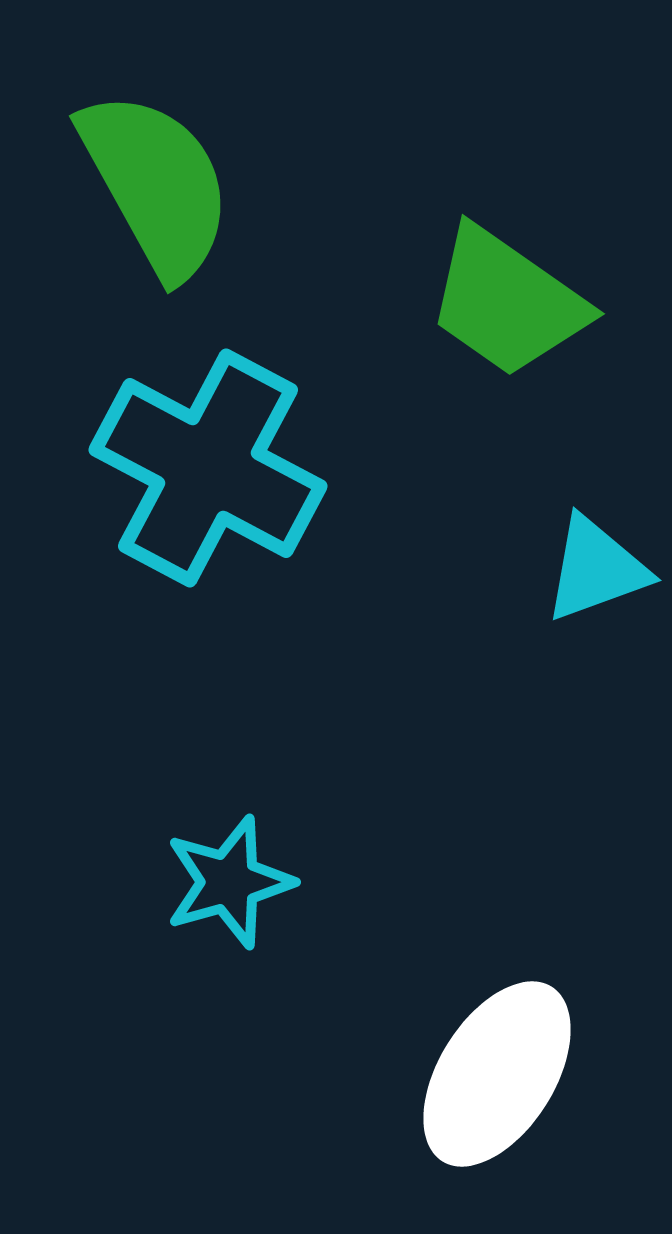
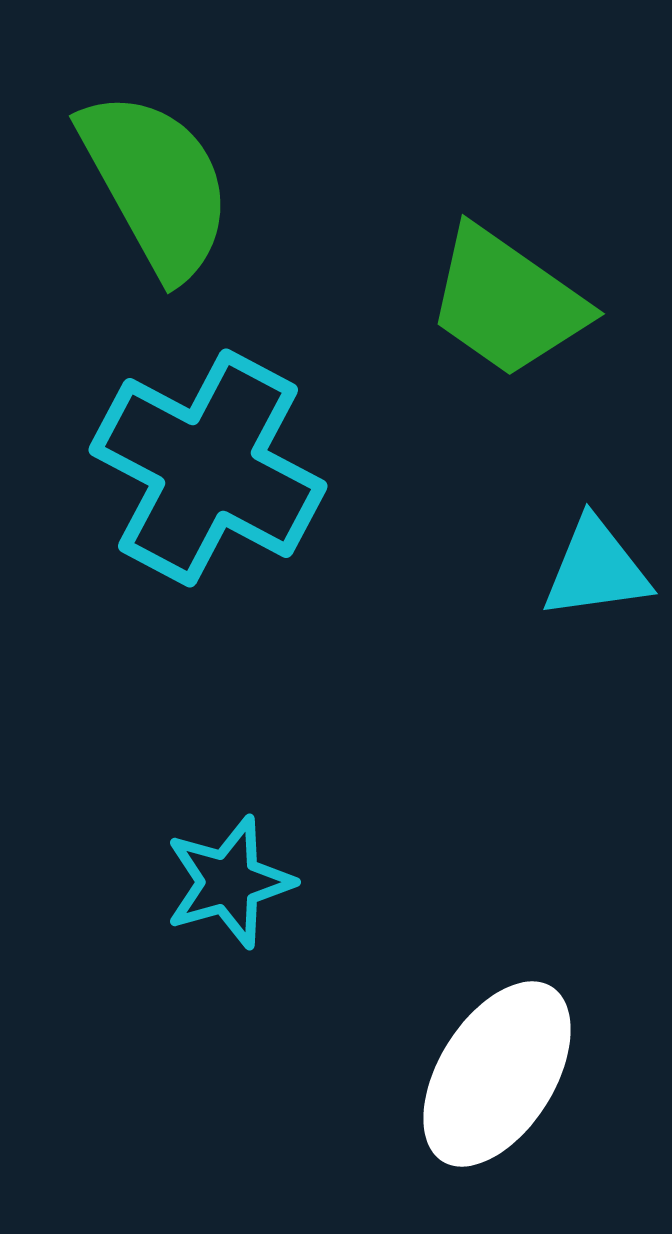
cyan triangle: rotated 12 degrees clockwise
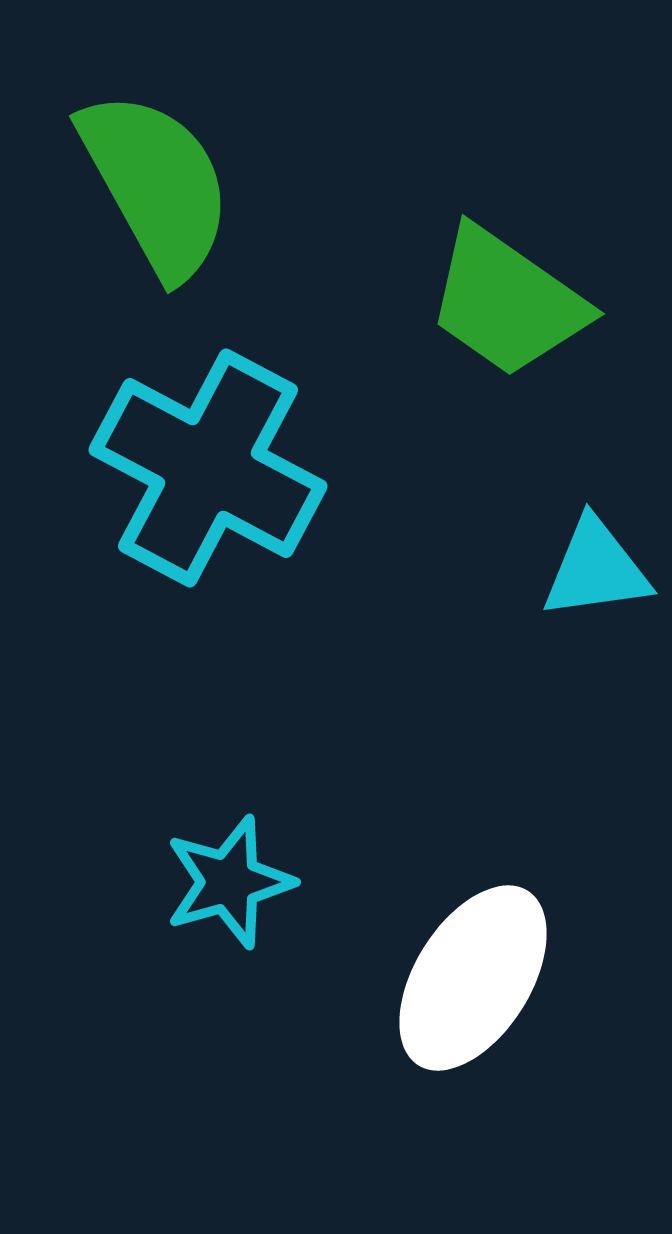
white ellipse: moved 24 px left, 96 px up
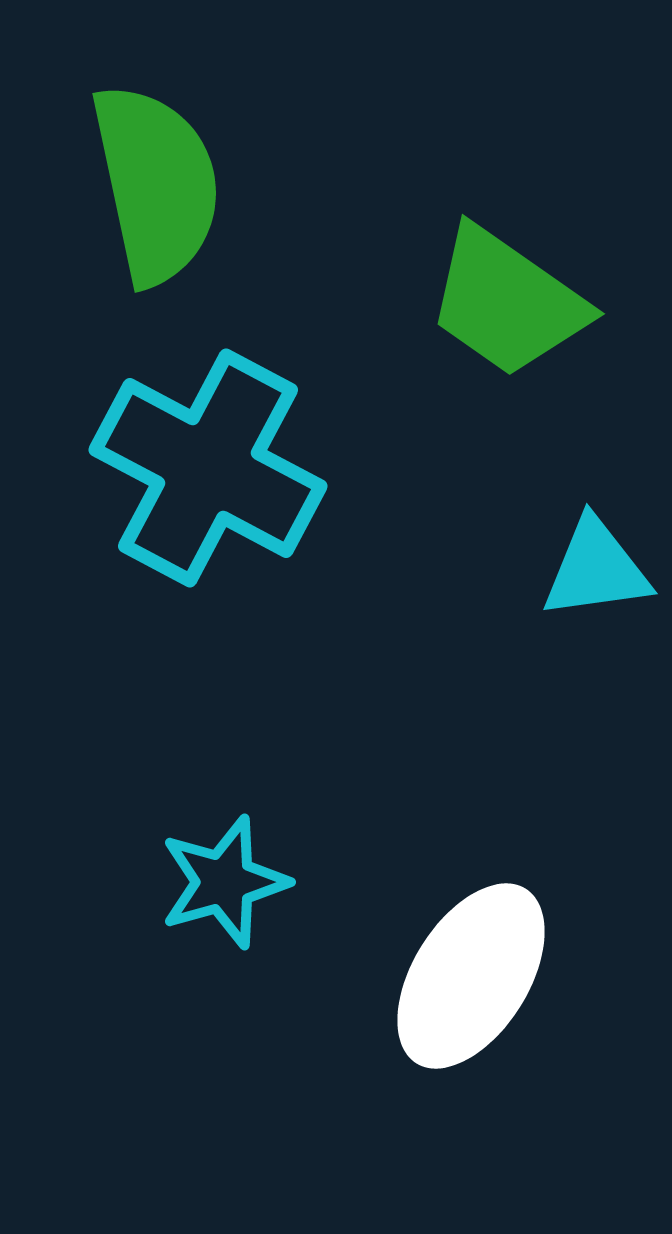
green semicircle: rotated 17 degrees clockwise
cyan star: moved 5 px left
white ellipse: moved 2 px left, 2 px up
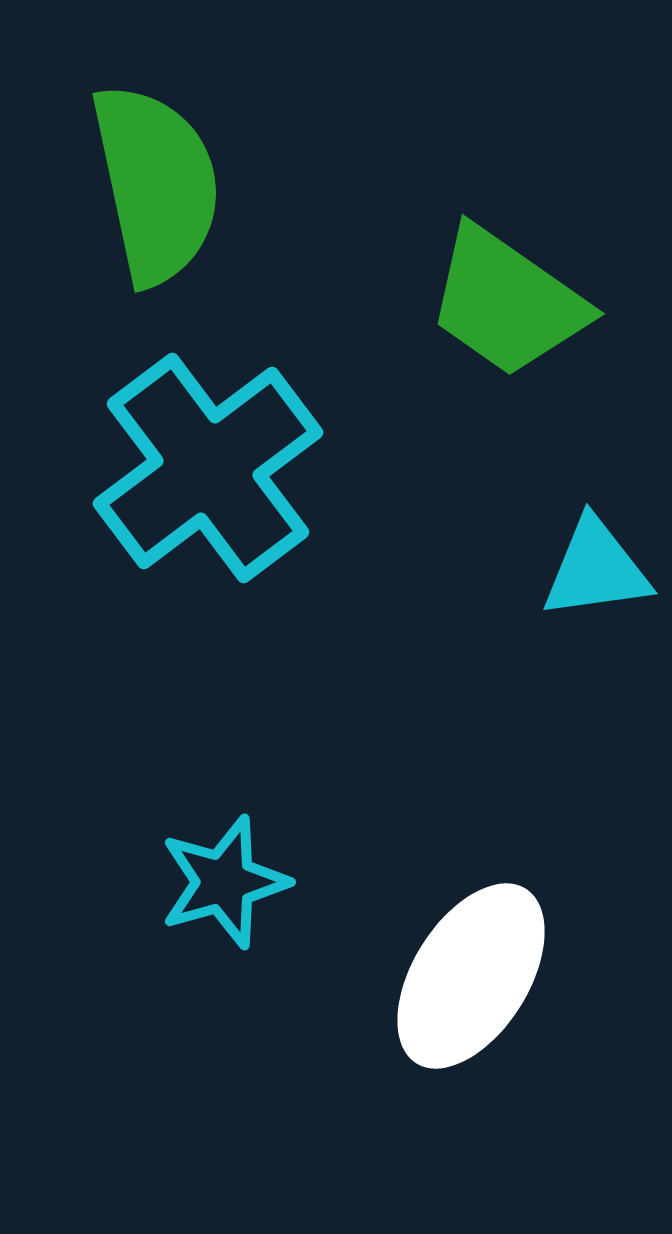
cyan cross: rotated 25 degrees clockwise
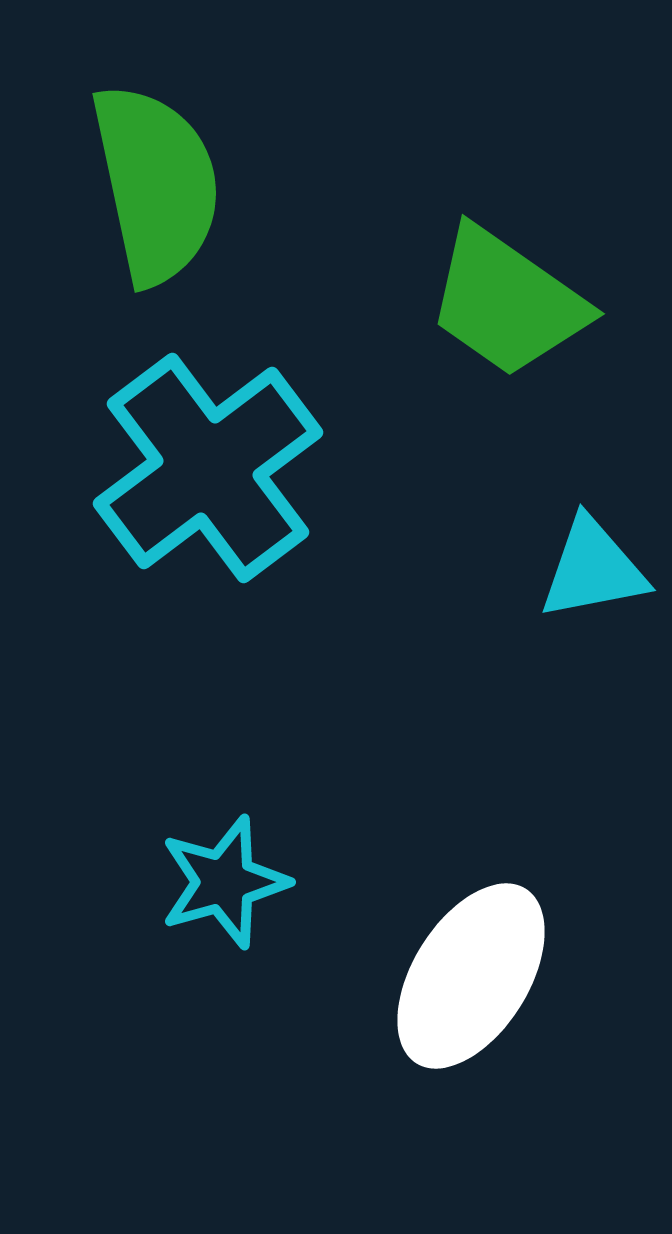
cyan triangle: moved 3 px left; rotated 3 degrees counterclockwise
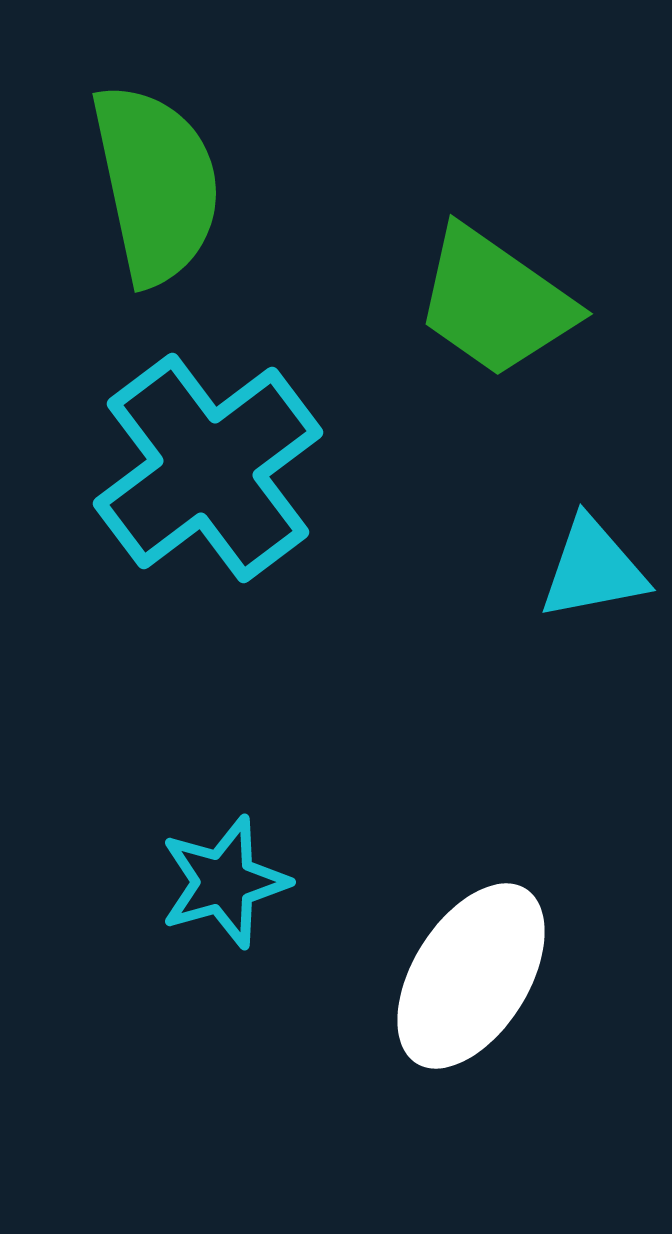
green trapezoid: moved 12 px left
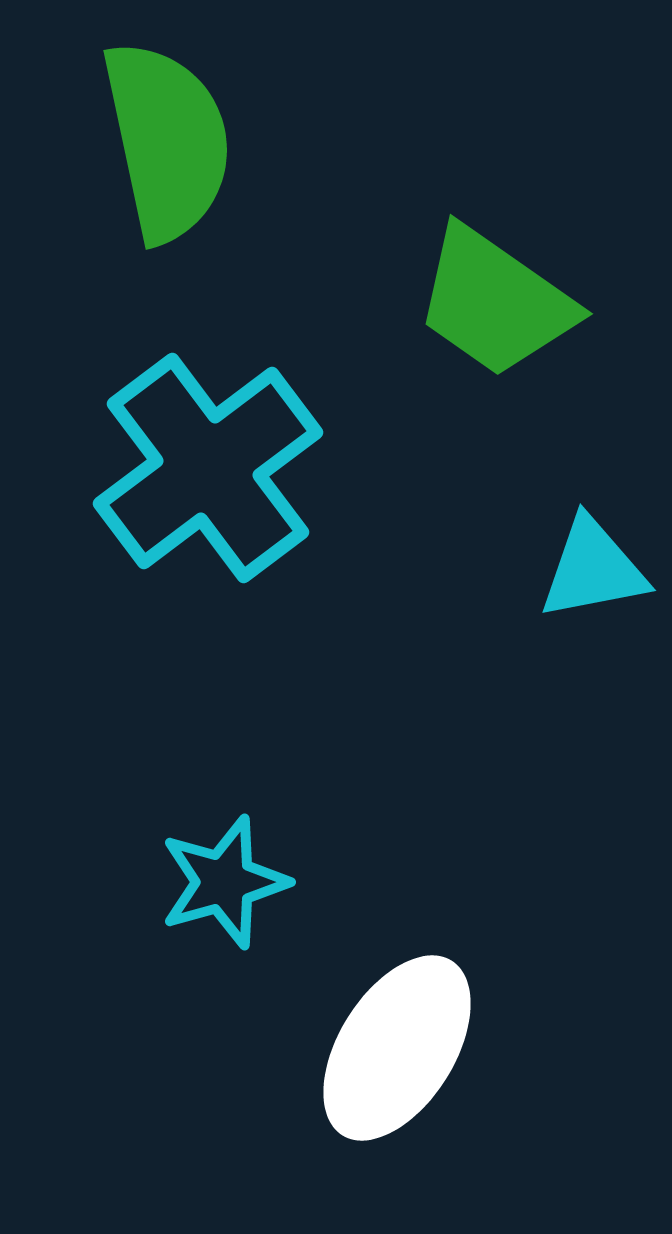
green semicircle: moved 11 px right, 43 px up
white ellipse: moved 74 px left, 72 px down
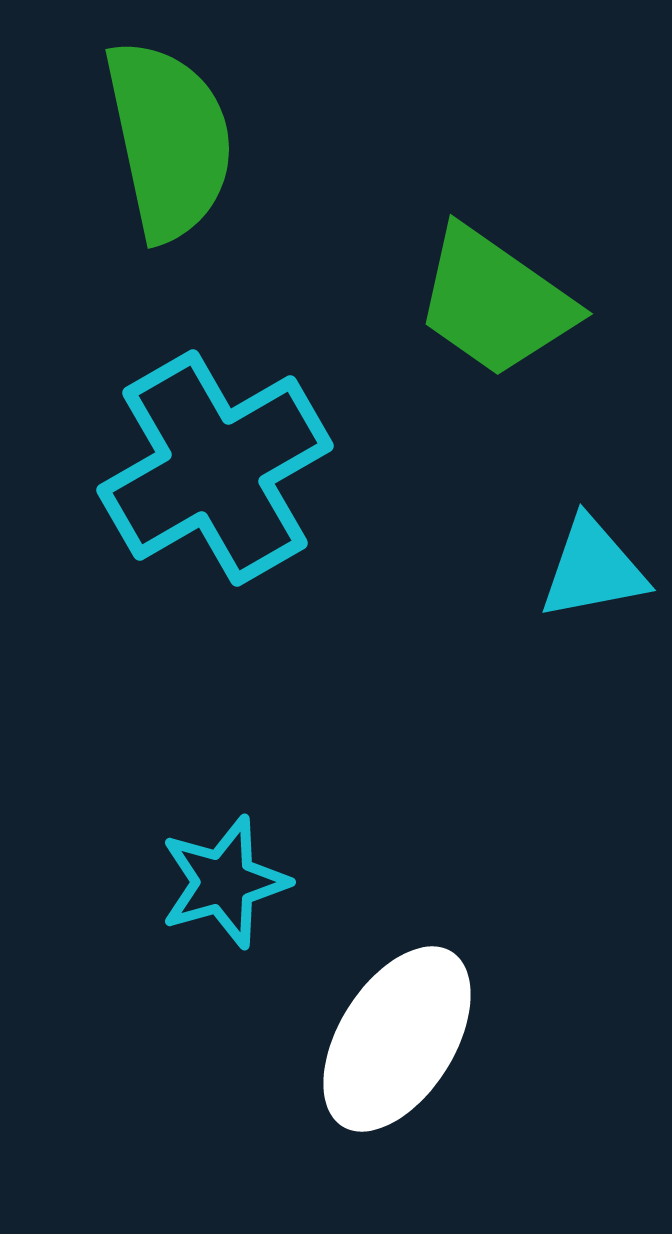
green semicircle: moved 2 px right, 1 px up
cyan cross: moved 7 px right; rotated 7 degrees clockwise
white ellipse: moved 9 px up
